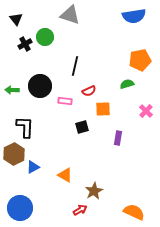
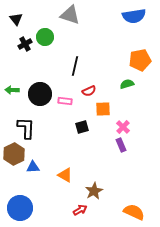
black circle: moved 8 px down
pink cross: moved 23 px left, 16 px down
black L-shape: moved 1 px right, 1 px down
purple rectangle: moved 3 px right, 7 px down; rotated 32 degrees counterclockwise
blue triangle: rotated 24 degrees clockwise
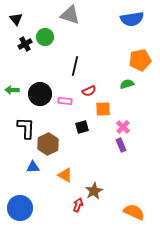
blue semicircle: moved 2 px left, 3 px down
brown hexagon: moved 34 px right, 10 px up
red arrow: moved 2 px left, 5 px up; rotated 40 degrees counterclockwise
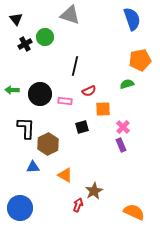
blue semicircle: rotated 100 degrees counterclockwise
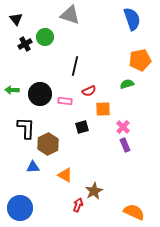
purple rectangle: moved 4 px right
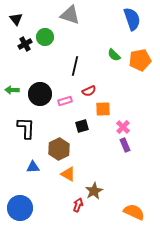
green semicircle: moved 13 px left, 29 px up; rotated 120 degrees counterclockwise
pink rectangle: rotated 24 degrees counterclockwise
black square: moved 1 px up
brown hexagon: moved 11 px right, 5 px down
orange triangle: moved 3 px right, 1 px up
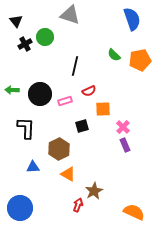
black triangle: moved 2 px down
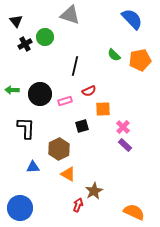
blue semicircle: rotated 25 degrees counterclockwise
purple rectangle: rotated 24 degrees counterclockwise
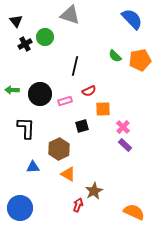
green semicircle: moved 1 px right, 1 px down
